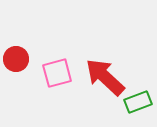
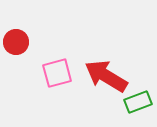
red circle: moved 17 px up
red arrow: moved 1 px right, 1 px up; rotated 12 degrees counterclockwise
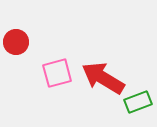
red arrow: moved 3 px left, 2 px down
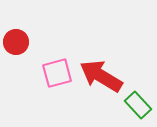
red arrow: moved 2 px left, 2 px up
green rectangle: moved 3 px down; rotated 68 degrees clockwise
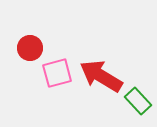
red circle: moved 14 px right, 6 px down
green rectangle: moved 4 px up
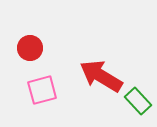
pink square: moved 15 px left, 17 px down
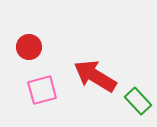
red circle: moved 1 px left, 1 px up
red arrow: moved 6 px left
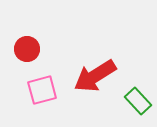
red circle: moved 2 px left, 2 px down
red arrow: rotated 63 degrees counterclockwise
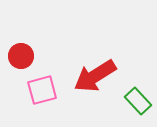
red circle: moved 6 px left, 7 px down
